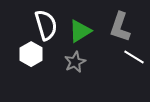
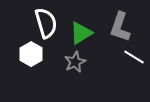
white semicircle: moved 2 px up
green triangle: moved 1 px right, 2 px down
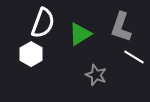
white semicircle: moved 3 px left; rotated 36 degrees clockwise
gray L-shape: moved 1 px right
green triangle: moved 1 px left, 1 px down
gray star: moved 21 px right, 13 px down; rotated 25 degrees counterclockwise
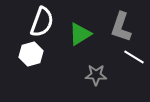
white semicircle: moved 1 px left, 1 px up
white hexagon: rotated 15 degrees clockwise
gray star: rotated 20 degrees counterclockwise
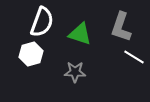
green triangle: rotated 50 degrees clockwise
gray star: moved 21 px left, 3 px up
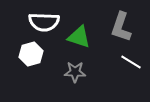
white semicircle: moved 2 px right; rotated 72 degrees clockwise
green triangle: moved 1 px left, 3 px down
white line: moved 3 px left, 5 px down
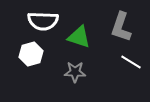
white semicircle: moved 1 px left, 1 px up
